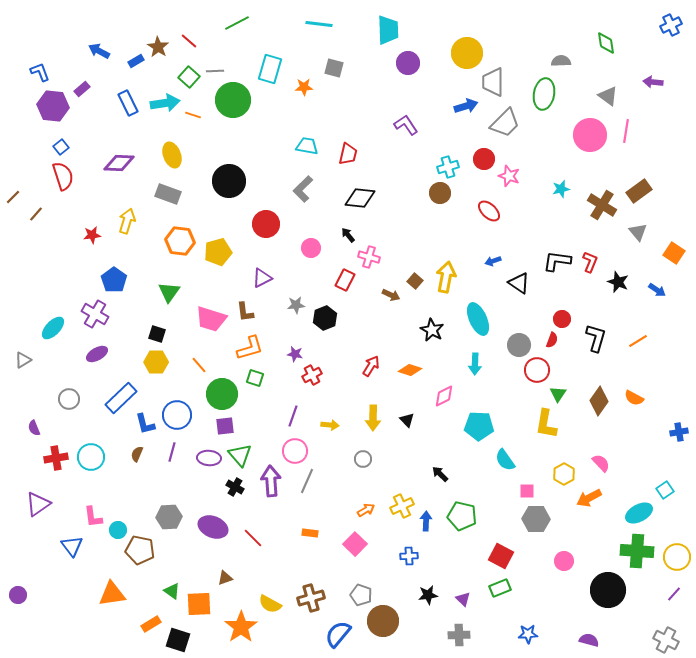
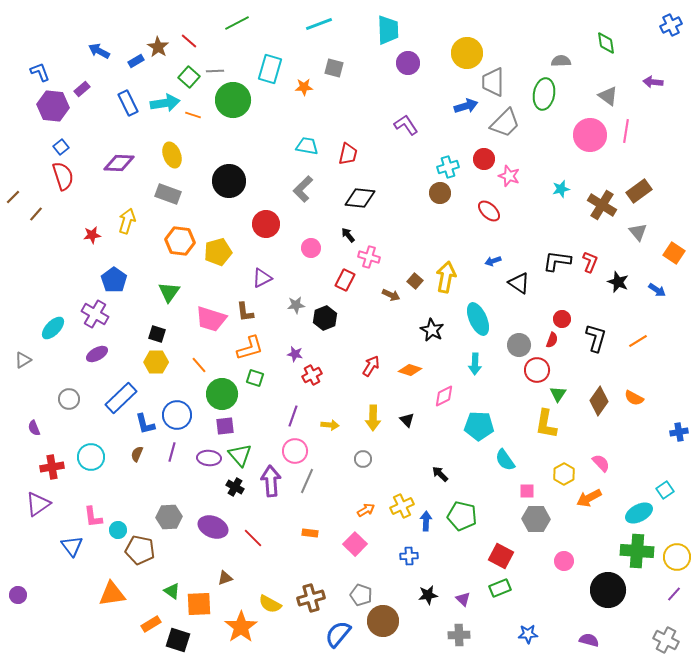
cyan line at (319, 24): rotated 28 degrees counterclockwise
red cross at (56, 458): moved 4 px left, 9 px down
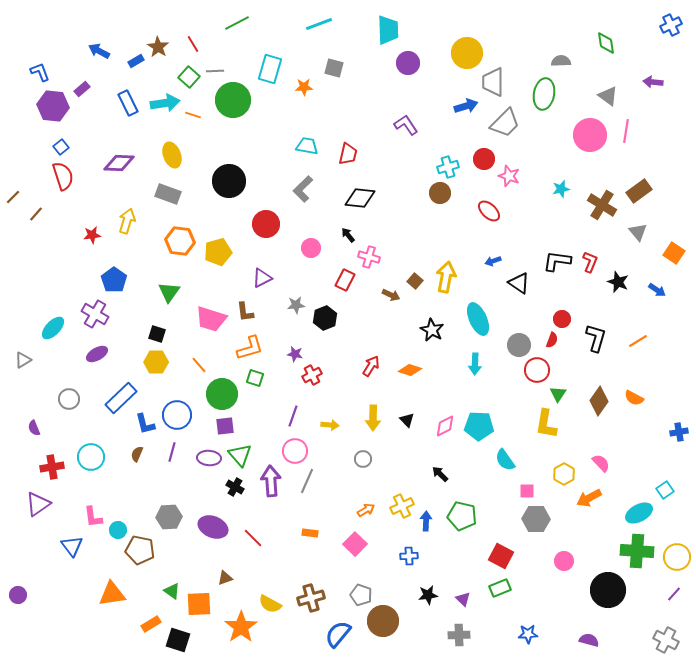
red line at (189, 41): moved 4 px right, 3 px down; rotated 18 degrees clockwise
pink diamond at (444, 396): moved 1 px right, 30 px down
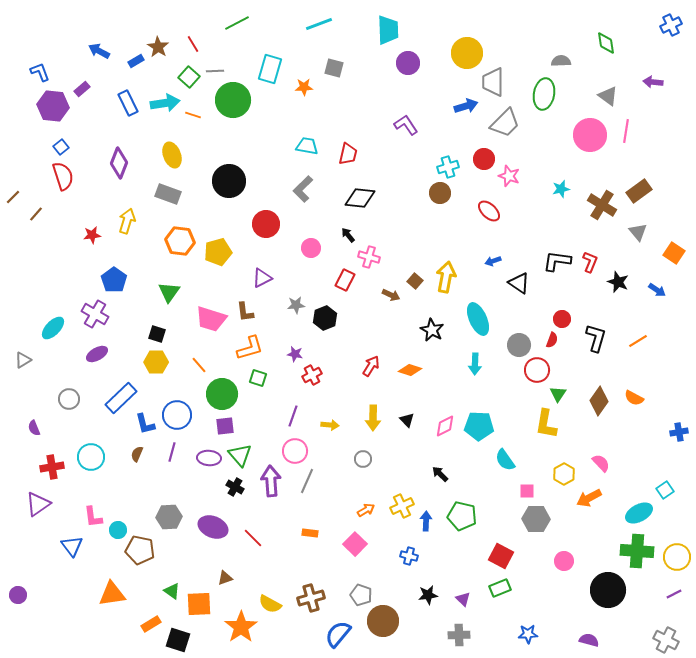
purple diamond at (119, 163): rotated 72 degrees counterclockwise
green square at (255, 378): moved 3 px right
blue cross at (409, 556): rotated 18 degrees clockwise
purple line at (674, 594): rotated 21 degrees clockwise
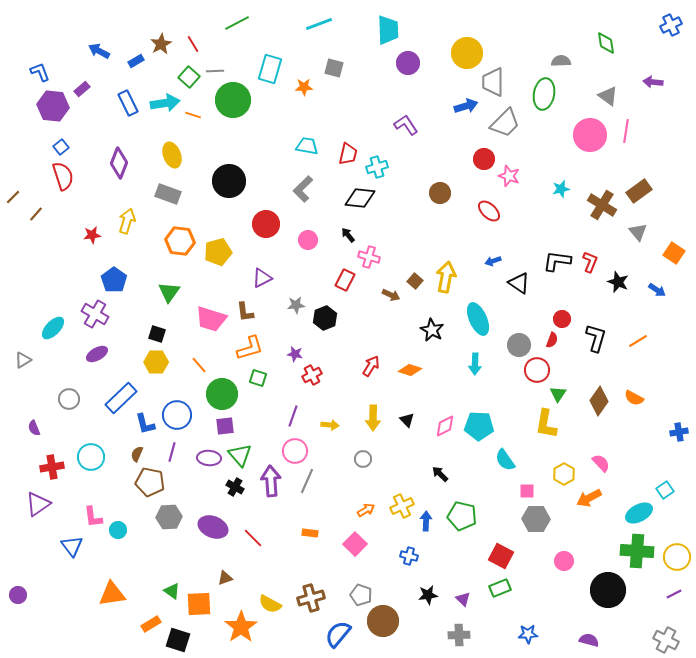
brown star at (158, 47): moved 3 px right, 3 px up; rotated 10 degrees clockwise
cyan cross at (448, 167): moved 71 px left
pink circle at (311, 248): moved 3 px left, 8 px up
brown pentagon at (140, 550): moved 10 px right, 68 px up
